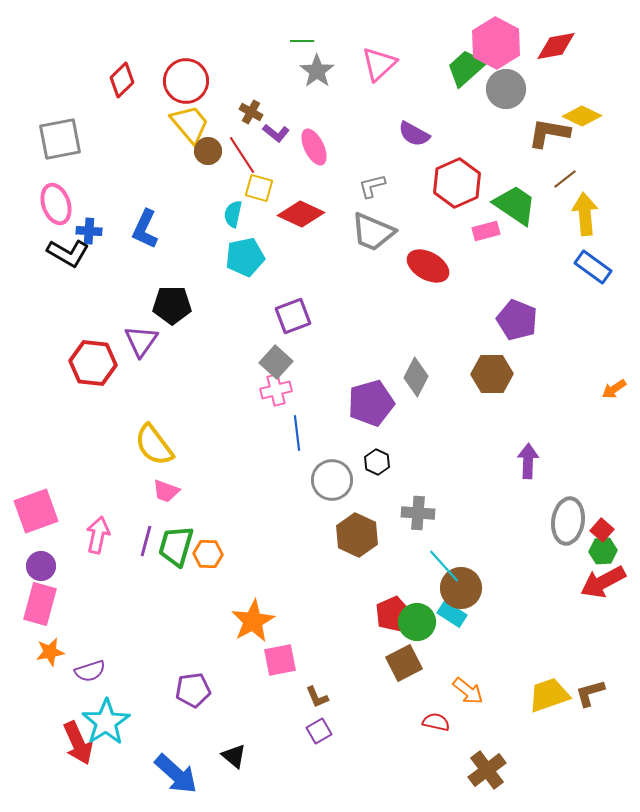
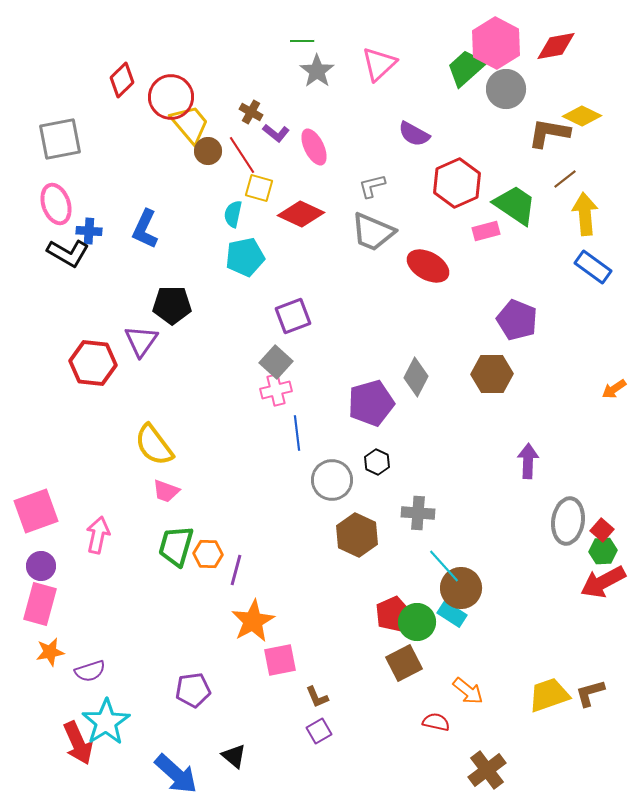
red circle at (186, 81): moved 15 px left, 16 px down
purple line at (146, 541): moved 90 px right, 29 px down
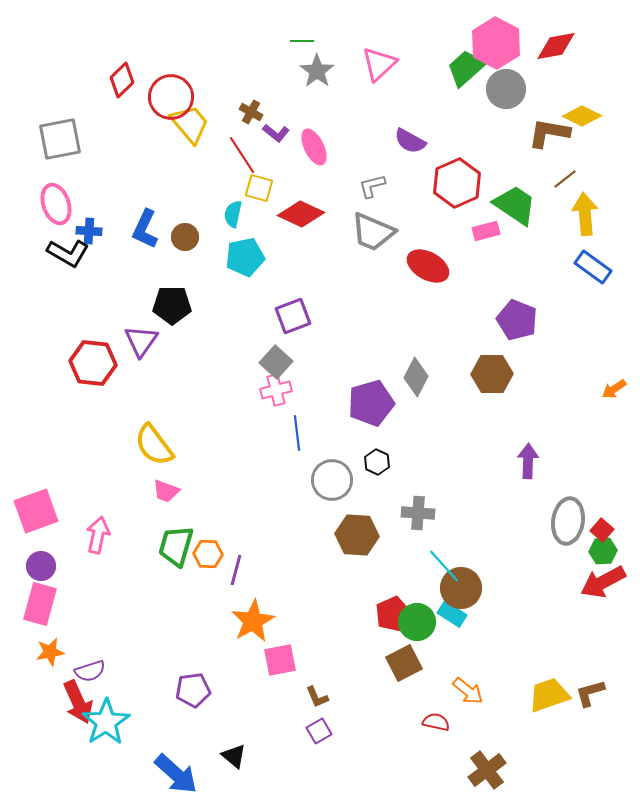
purple semicircle at (414, 134): moved 4 px left, 7 px down
brown circle at (208, 151): moved 23 px left, 86 px down
brown hexagon at (357, 535): rotated 21 degrees counterclockwise
red arrow at (78, 743): moved 41 px up
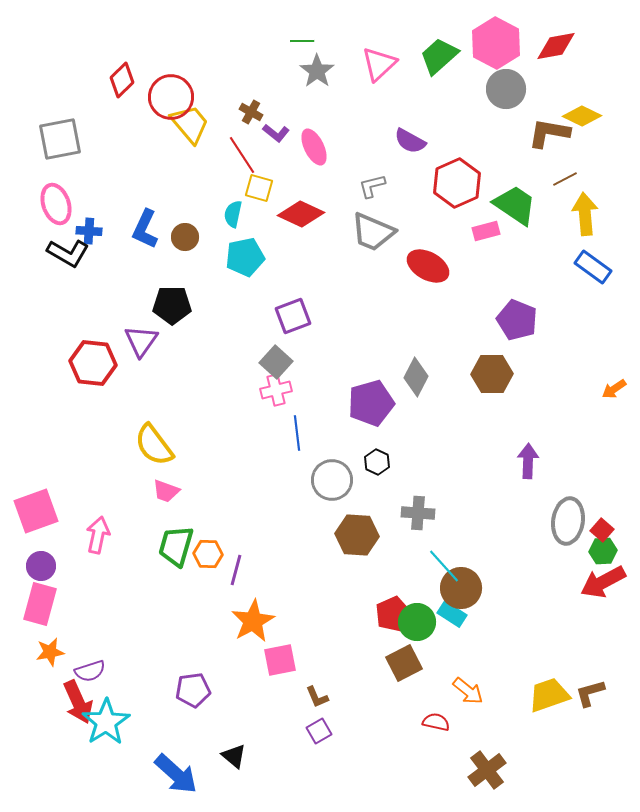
green trapezoid at (466, 68): moved 27 px left, 12 px up
brown line at (565, 179): rotated 10 degrees clockwise
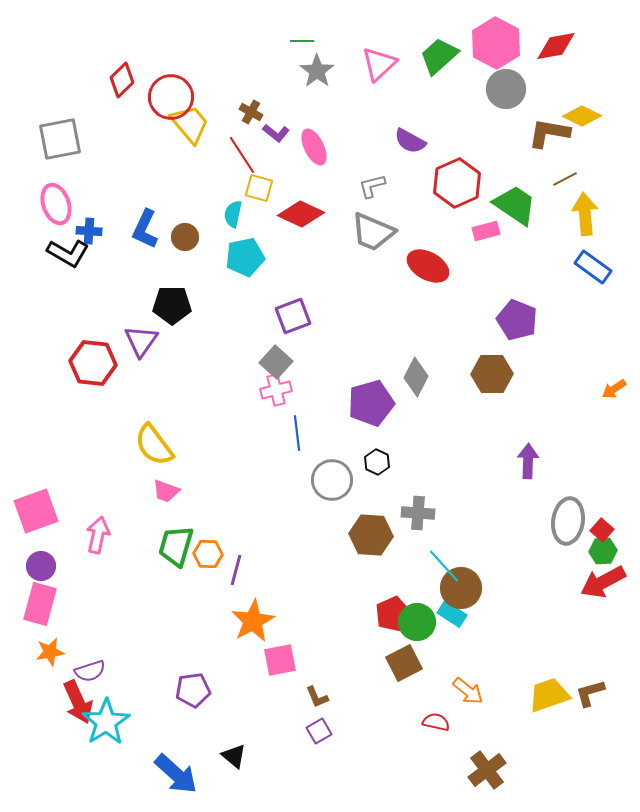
brown hexagon at (357, 535): moved 14 px right
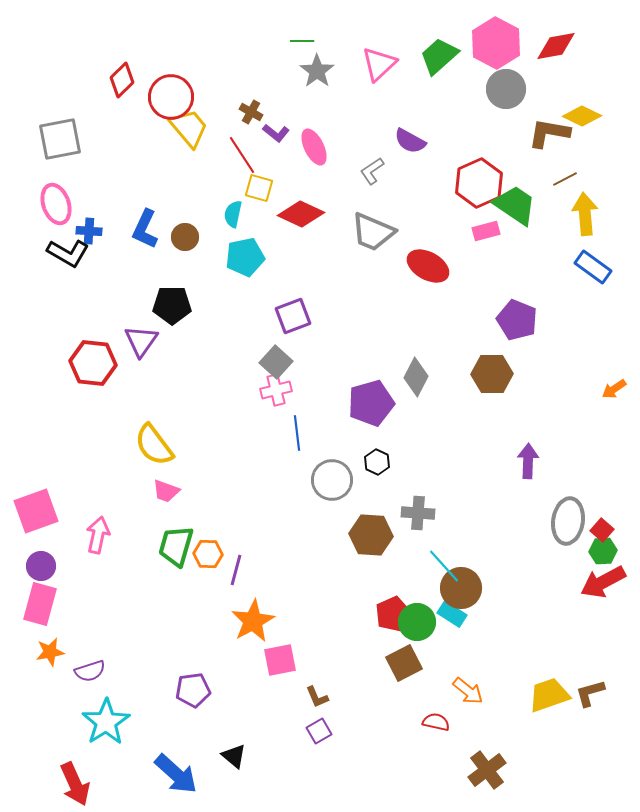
yellow trapezoid at (190, 124): moved 1 px left, 4 px down
red hexagon at (457, 183): moved 22 px right
gray L-shape at (372, 186): moved 15 px up; rotated 20 degrees counterclockwise
red arrow at (78, 702): moved 3 px left, 82 px down
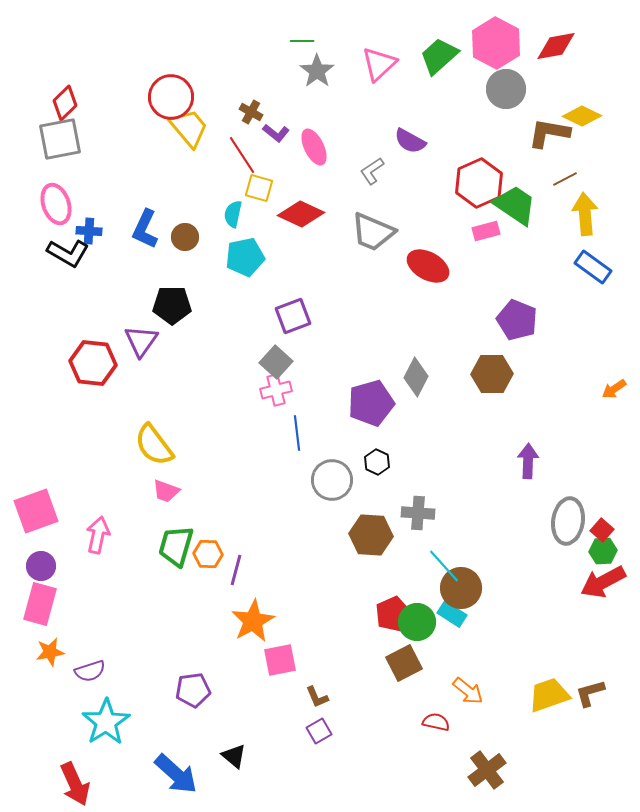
red diamond at (122, 80): moved 57 px left, 23 px down
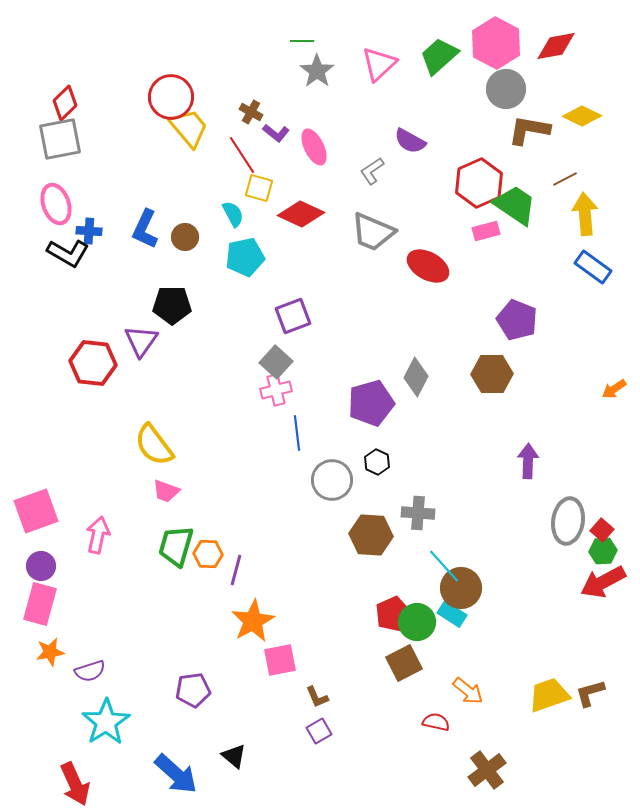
brown L-shape at (549, 133): moved 20 px left, 3 px up
cyan semicircle at (233, 214): rotated 140 degrees clockwise
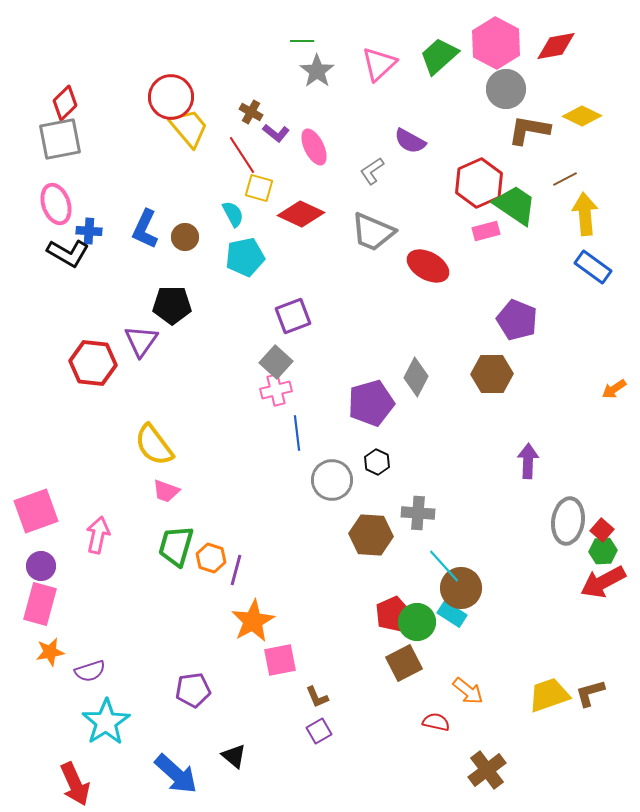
orange hexagon at (208, 554): moved 3 px right, 4 px down; rotated 16 degrees clockwise
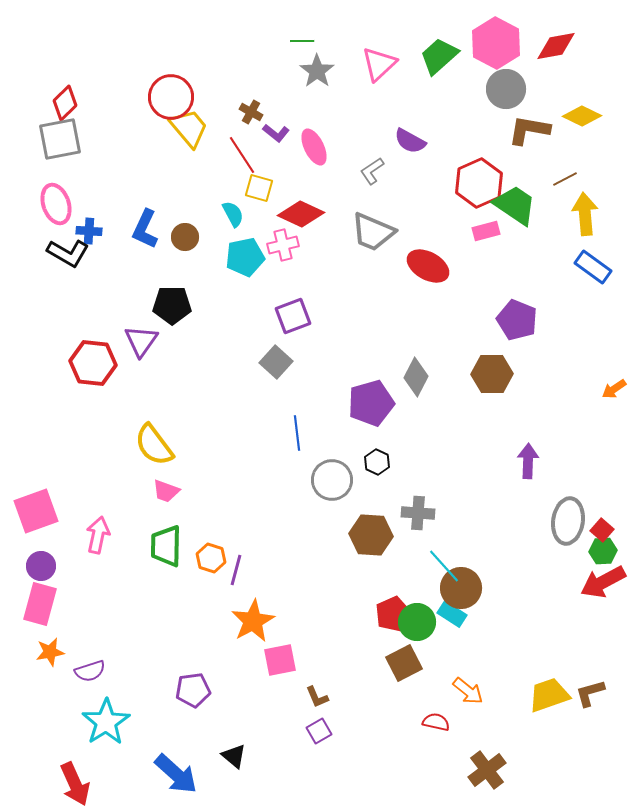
pink cross at (276, 390): moved 7 px right, 145 px up
green trapezoid at (176, 546): moved 10 px left; rotated 15 degrees counterclockwise
